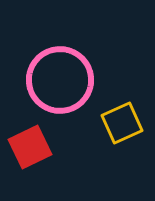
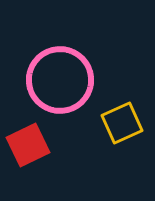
red square: moved 2 px left, 2 px up
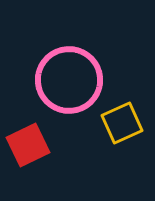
pink circle: moved 9 px right
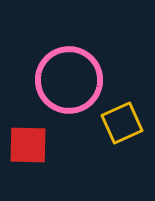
red square: rotated 27 degrees clockwise
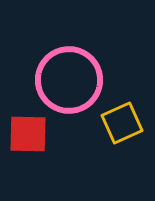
red square: moved 11 px up
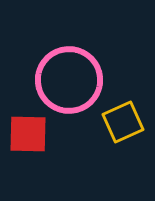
yellow square: moved 1 px right, 1 px up
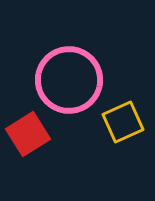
red square: rotated 33 degrees counterclockwise
